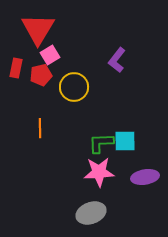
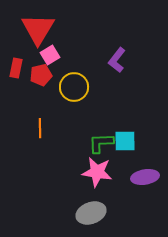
pink star: moved 2 px left; rotated 12 degrees clockwise
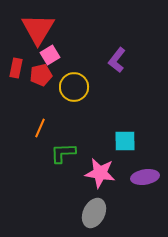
orange line: rotated 24 degrees clockwise
green L-shape: moved 38 px left, 10 px down
pink star: moved 3 px right, 1 px down
gray ellipse: moved 3 px right; rotated 44 degrees counterclockwise
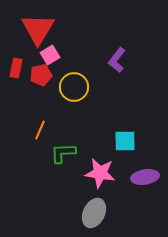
orange line: moved 2 px down
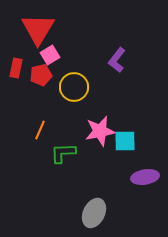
pink star: moved 42 px up; rotated 20 degrees counterclockwise
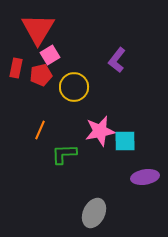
green L-shape: moved 1 px right, 1 px down
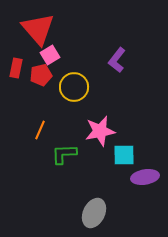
red triangle: rotated 12 degrees counterclockwise
cyan square: moved 1 px left, 14 px down
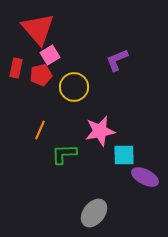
purple L-shape: rotated 30 degrees clockwise
purple ellipse: rotated 36 degrees clockwise
gray ellipse: rotated 12 degrees clockwise
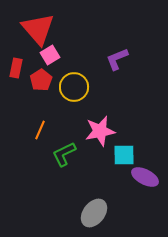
purple L-shape: moved 1 px up
red pentagon: moved 5 px down; rotated 20 degrees counterclockwise
green L-shape: rotated 24 degrees counterclockwise
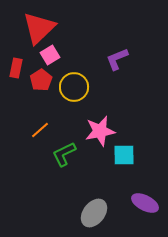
red triangle: moved 1 px right, 1 px up; rotated 27 degrees clockwise
orange line: rotated 24 degrees clockwise
purple ellipse: moved 26 px down
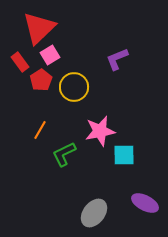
red rectangle: moved 4 px right, 6 px up; rotated 48 degrees counterclockwise
orange line: rotated 18 degrees counterclockwise
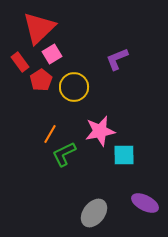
pink square: moved 2 px right, 1 px up
orange line: moved 10 px right, 4 px down
